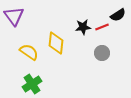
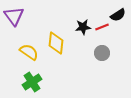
green cross: moved 2 px up
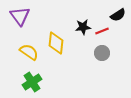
purple triangle: moved 6 px right
red line: moved 4 px down
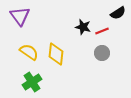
black semicircle: moved 2 px up
black star: rotated 21 degrees clockwise
yellow diamond: moved 11 px down
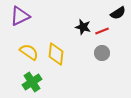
purple triangle: rotated 40 degrees clockwise
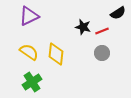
purple triangle: moved 9 px right
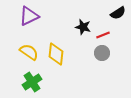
red line: moved 1 px right, 4 px down
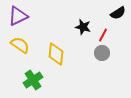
purple triangle: moved 11 px left
red line: rotated 40 degrees counterclockwise
yellow semicircle: moved 9 px left, 7 px up
green cross: moved 1 px right, 2 px up
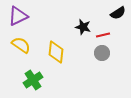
red line: rotated 48 degrees clockwise
yellow semicircle: moved 1 px right
yellow diamond: moved 2 px up
